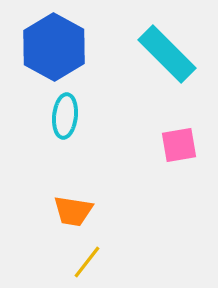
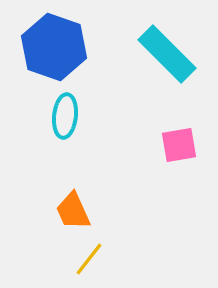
blue hexagon: rotated 10 degrees counterclockwise
orange trapezoid: rotated 57 degrees clockwise
yellow line: moved 2 px right, 3 px up
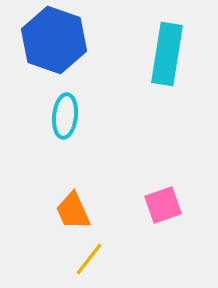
blue hexagon: moved 7 px up
cyan rectangle: rotated 54 degrees clockwise
pink square: moved 16 px left, 60 px down; rotated 9 degrees counterclockwise
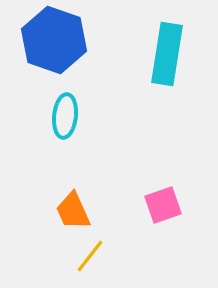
yellow line: moved 1 px right, 3 px up
